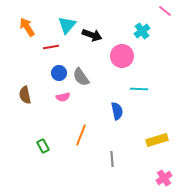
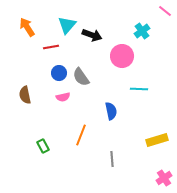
blue semicircle: moved 6 px left
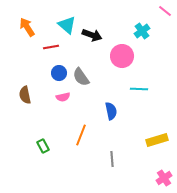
cyan triangle: rotated 30 degrees counterclockwise
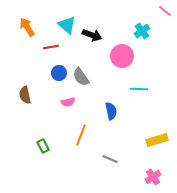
pink semicircle: moved 5 px right, 5 px down
gray line: moved 2 px left; rotated 63 degrees counterclockwise
pink cross: moved 11 px left, 1 px up
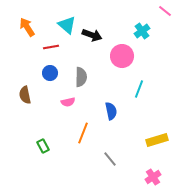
blue circle: moved 9 px left
gray semicircle: rotated 144 degrees counterclockwise
cyan line: rotated 72 degrees counterclockwise
orange line: moved 2 px right, 2 px up
gray line: rotated 28 degrees clockwise
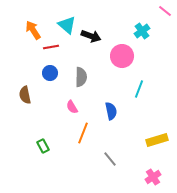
orange arrow: moved 6 px right, 3 px down
black arrow: moved 1 px left, 1 px down
pink semicircle: moved 4 px right, 5 px down; rotated 72 degrees clockwise
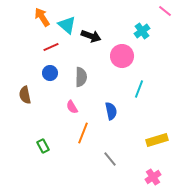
orange arrow: moved 9 px right, 13 px up
red line: rotated 14 degrees counterclockwise
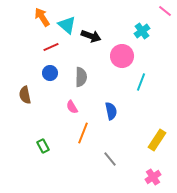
cyan line: moved 2 px right, 7 px up
yellow rectangle: rotated 40 degrees counterclockwise
